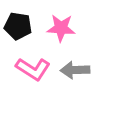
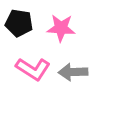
black pentagon: moved 1 px right, 3 px up
gray arrow: moved 2 px left, 2 px down
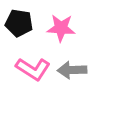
gray arrow: moved 1 px left, 2 px up
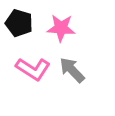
black pentagon: rotated 8 degrees clockwise
gray arrow: rotated 48 degrees clockwise
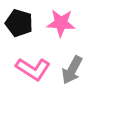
pink star: moved 5 px up
gray arrow: rotated 108 degrees counterclockwise
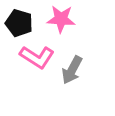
pink star: moved 4 px up
pink L-shape: moved 4 px right, 12 px up
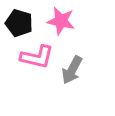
pink star: moved 2 px down; rotated 8 degrees clockwise
pink L-shape: rotated 20 degrees counterclockwise
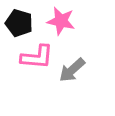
pink L-shape: rotated 8 degrees counterclockwise
gray arrow: rotated 20 degrees clockwise
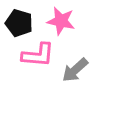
pink L-shape: moved 1 px right, 2 px up
gray arrow: moved 3 px right
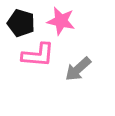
black pentagon: moved 2 px right
gray arrow: moved 3 px right, 1 px up
